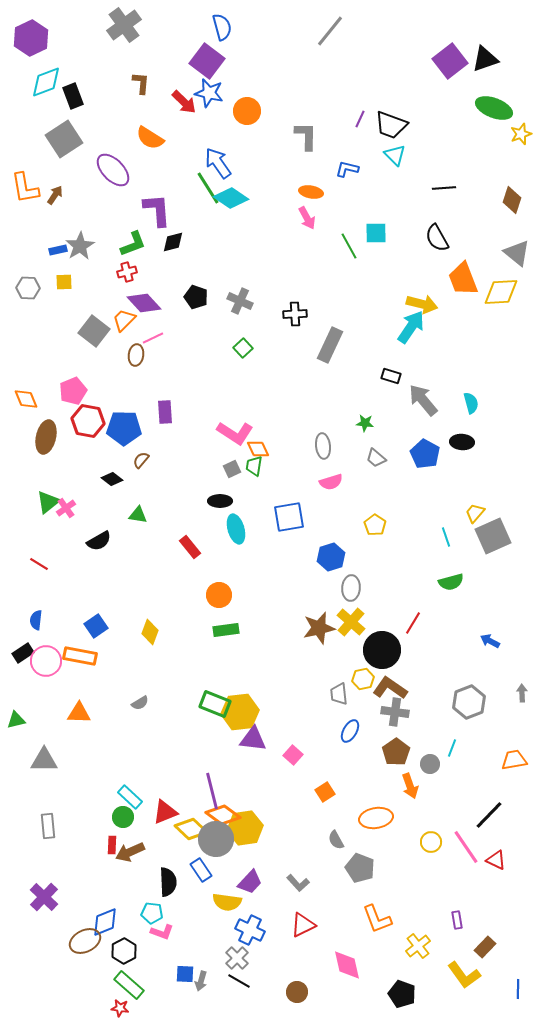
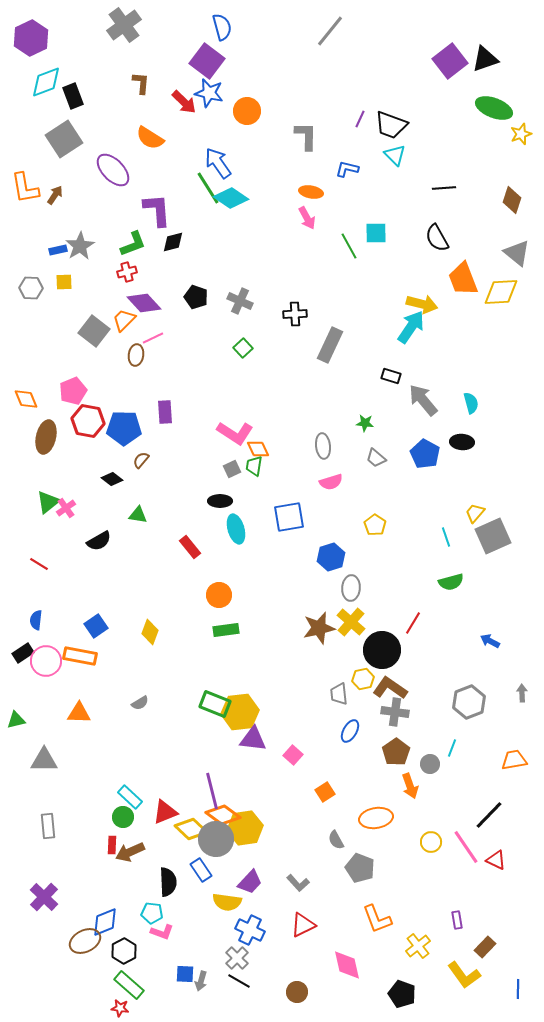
gray hexagon at (28, 288): moved 3 px right
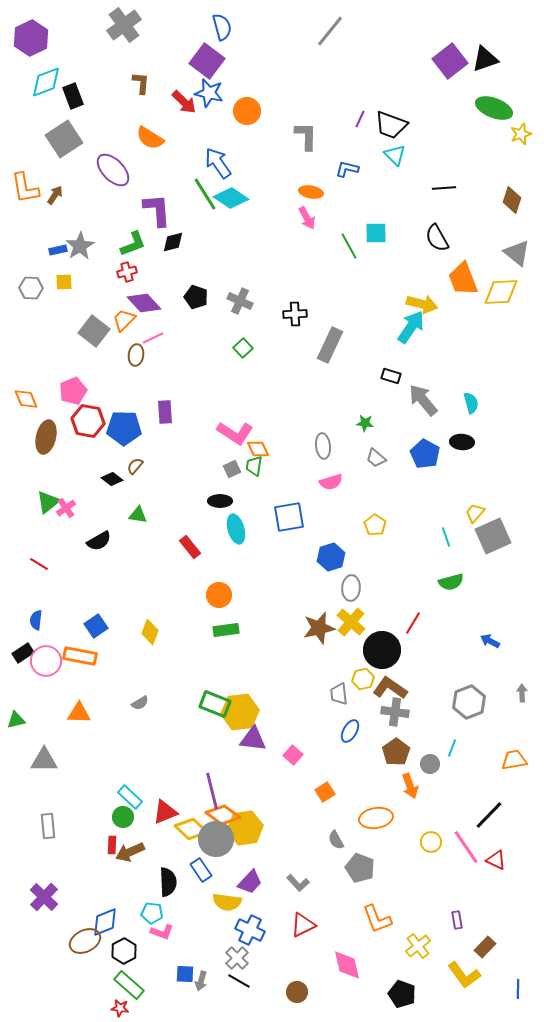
green line at (208, 188): moved 3 px left, 6 px down
brown semicircle at (141, 460): moved 6 px left, 6 px down
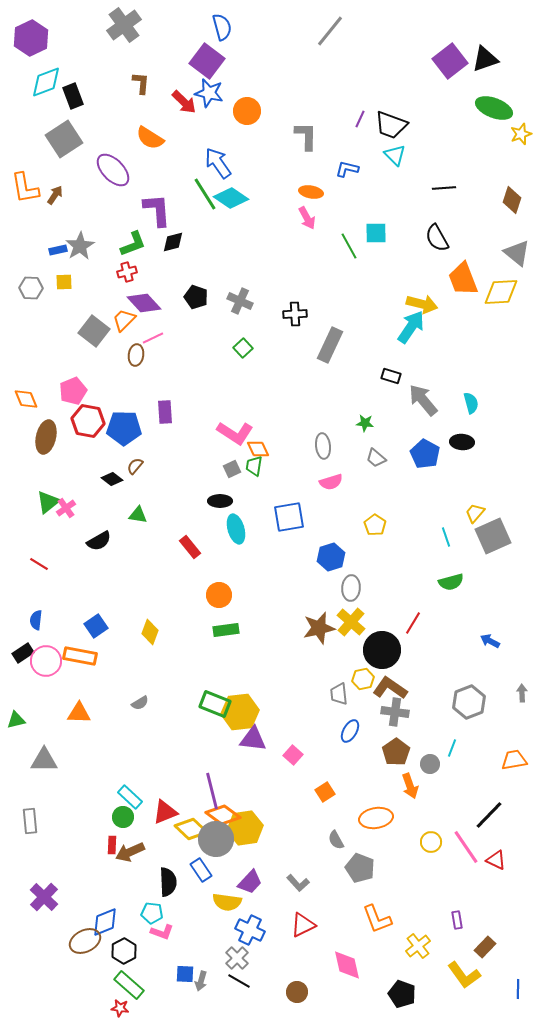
gray rectangle at (48, 826): moved 18 px left, 5 px up
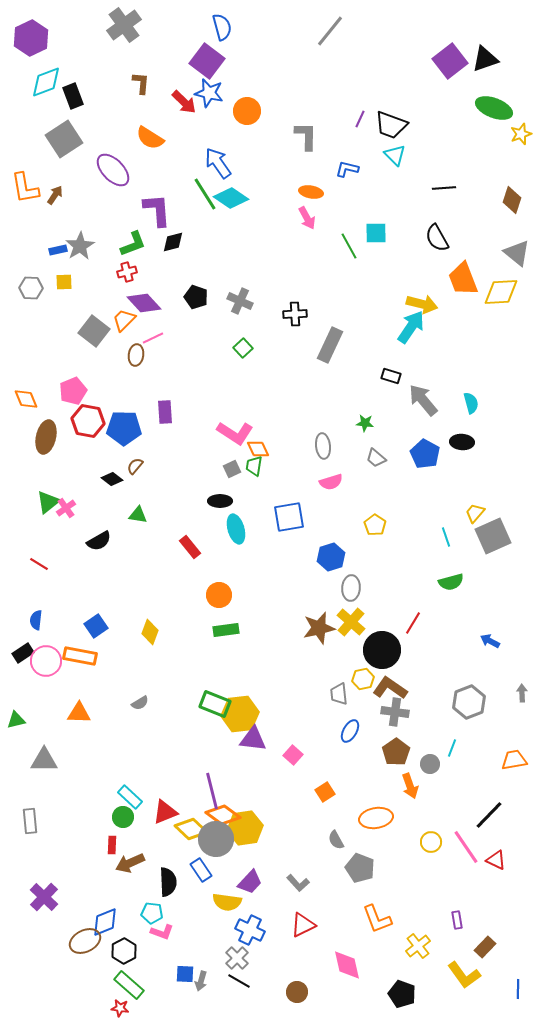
yellow hexagon at (240, 712): moved 2 px down
brown arrow at (130, 852): moved 11 px down
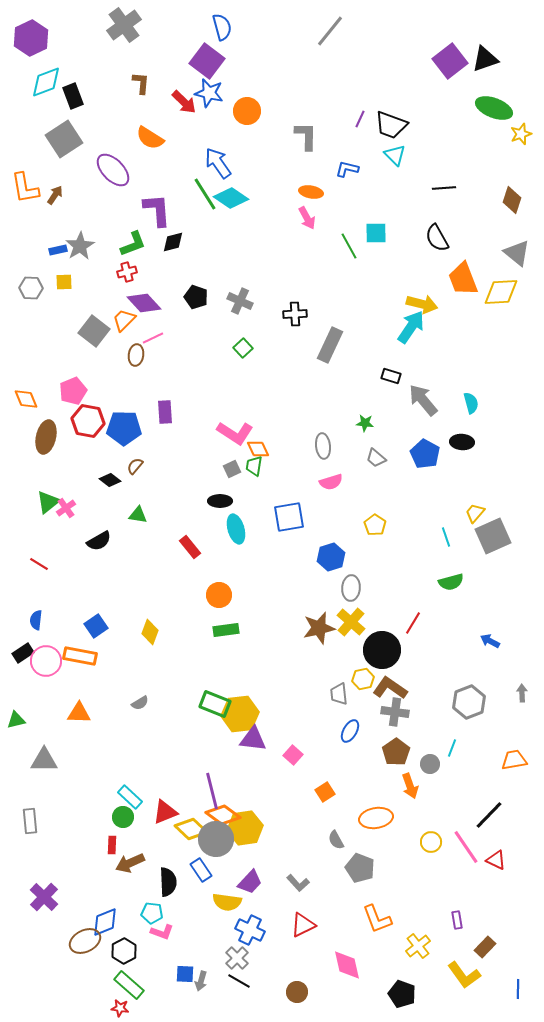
black diamond at (112, 479): moved 2 px left, 1 px down
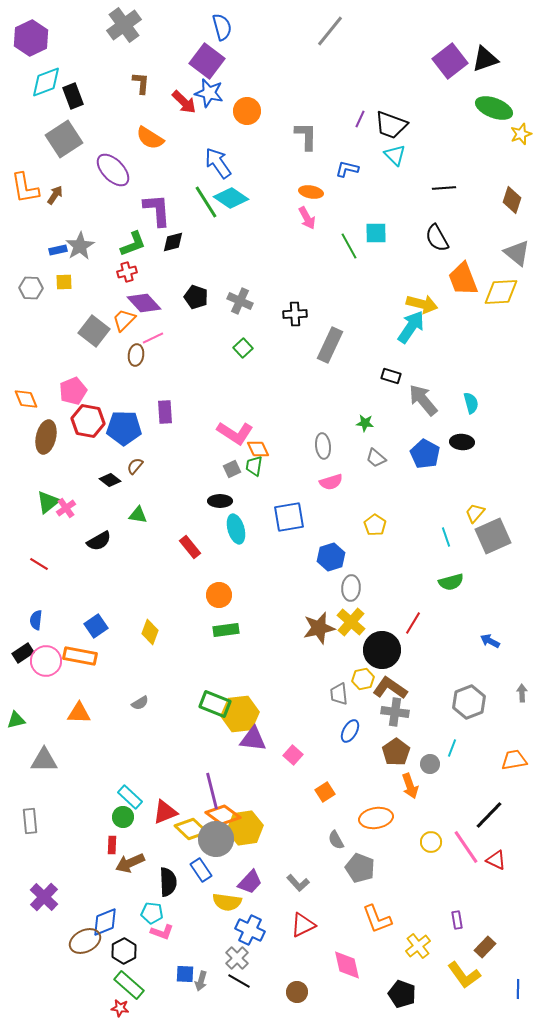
green line at (205, 194): moved 1 px right, 8 px down
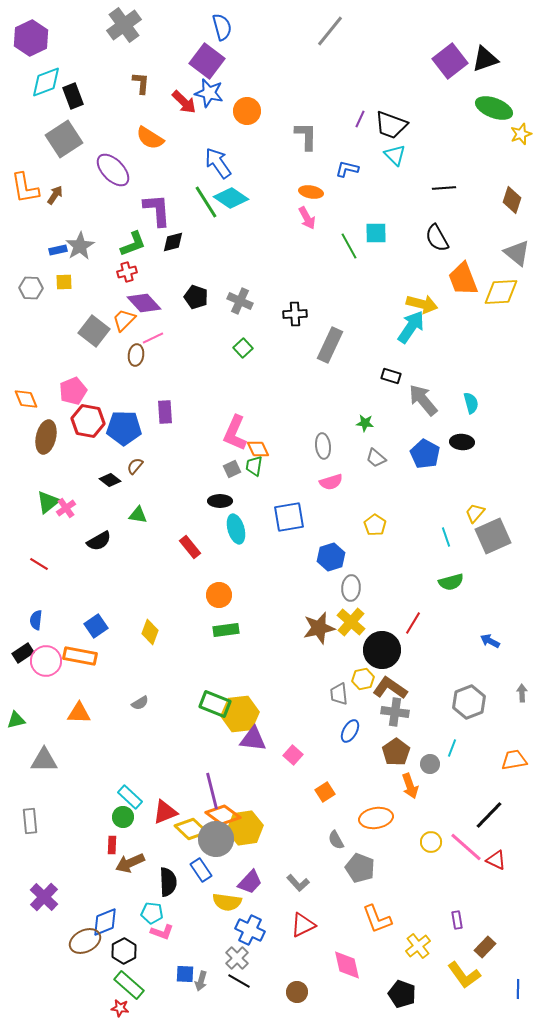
pink L-shape at (235, 433): rotated 81 degrees clockwise
pink line at (466, 847): rotated 15 degrees counterclockwise
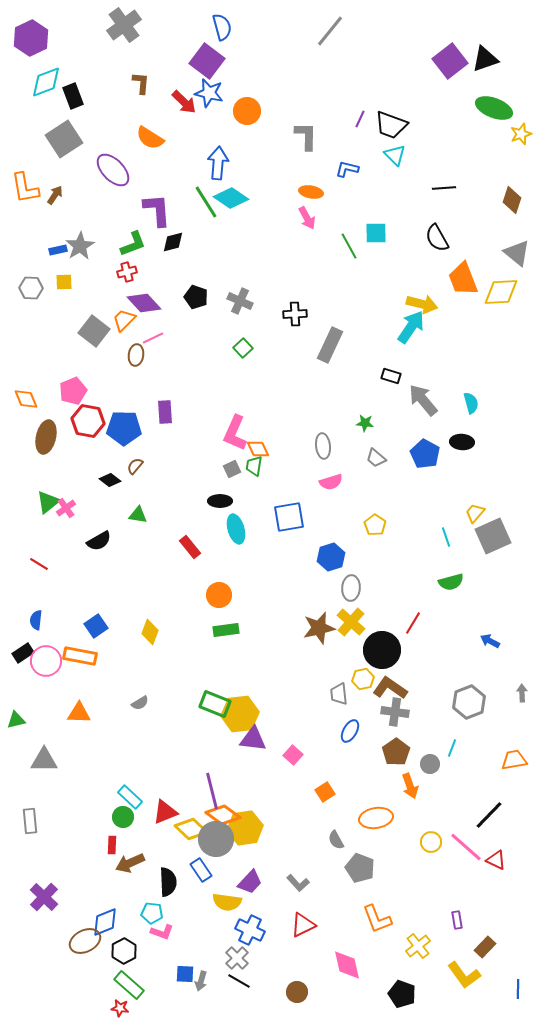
blue arrow at (218, 163): rotated 40 degrees clockwise
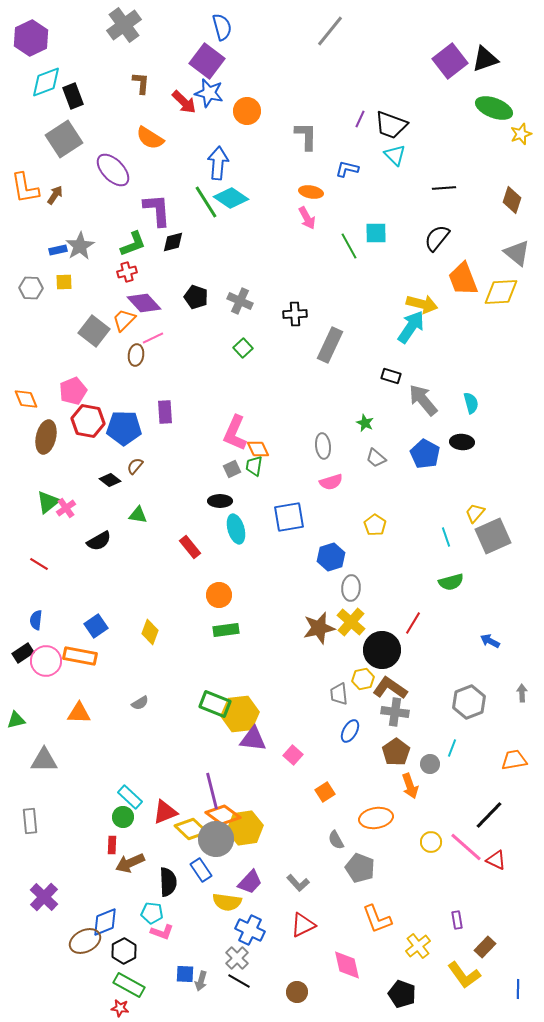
black semicircle at (437, 238): rotated 68 degrees clockwise
green star at (365, 423): rotated 18 degrees clockwise
green rectangle at (129, 985): rotated 12 degrees counterclockwise
